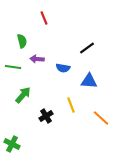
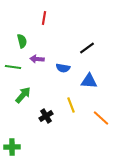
red line: rotated 32 degrees clockwise
green cross: moved 3 px down; rotated 28 degrees counterclockwise
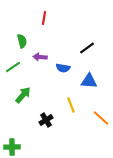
purple arrow: moved 3 px right, 2 px up
green line: rotated 42 degrees counterclockwise
black cross: moved 4 px down
